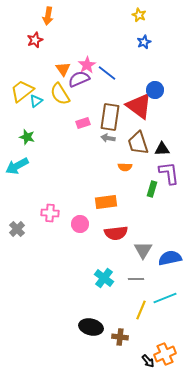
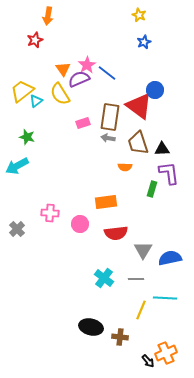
cyan line: rotated 25 degrees clockwise
orange cross: moved 1 px right, 1 px up
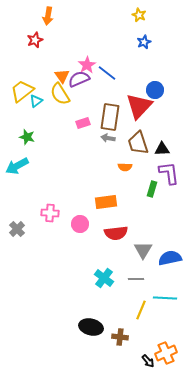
orange triangle: moved 1 px left, 7 px down
red triangle: rotated 36 degrees clockwise
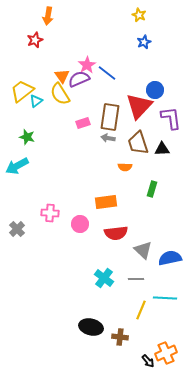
purple L-shape: moved 2 px right, 55 px up
gray triangle: rotated 18 degrees counterclockwise
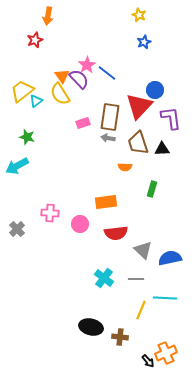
purple semicircle: rotated 70 degrees clockwise
